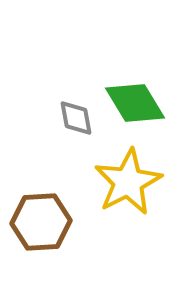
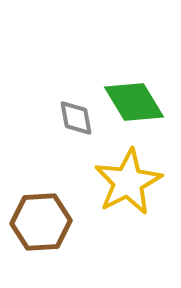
green diamond: moved 1 px left, 1 px up
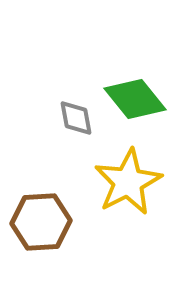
green diamond: moved 1 px right, 3 px up; rotated 8 degrees counterclockwise
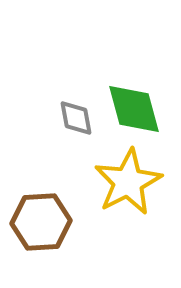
green diamond: moved 1 px left, 10 px down; rotated 24 degrees clockwise
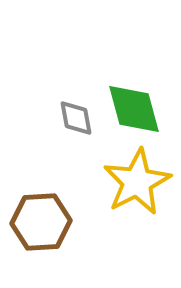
yellow star: moved 9 px right
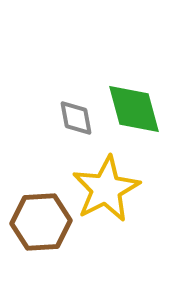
yellow star: moved 31 px left, 7 px down
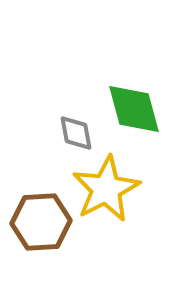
gray diamond: moved 15 px down
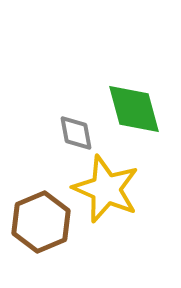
yellow star: rotated 22 degrees counterclockwise
brown hexagon: rotated 20 degrees counterclockwise
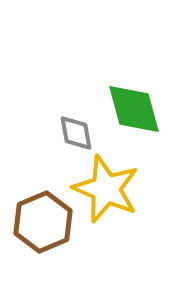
brown hexagon: moved 2 px right
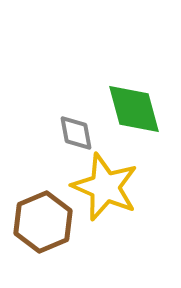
yellow star: moved 1 px left, 2 px up
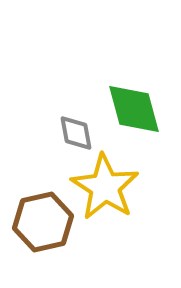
yellow star: rotated 10 degrees clockwise
brown hexagon: rotated 10 degrees clockwise
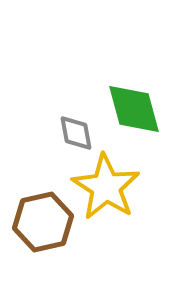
yellow star: moved 1 px right
